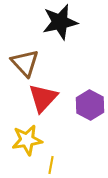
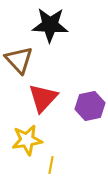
black star: moved 10 px left, 3 px down; rotated 15 degrees clockwise
brown triangle: moved 6 px left, 3 px up
purple hexagon: moved 1 px down; rotated 20 degrees clockwise
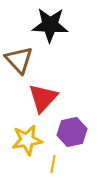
purple hexagon: moved 18 px left, 26 px down
yellow line: moved 2 px right, 1 px up
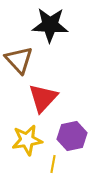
purple hexagon: moved 4 px down
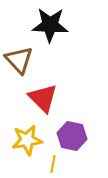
red triangle: rotated 28 degrees counterclockwise
purple hexagon: rotated 24 degrees clockwise
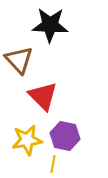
red triangle: moved 2 px up
purple hexagon: moved 7 px left
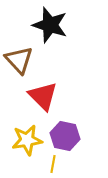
black star: rotated 15 degrees clockwise
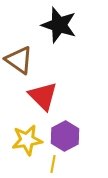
black star: moved 9 px right
brown triangle: rotated 12 degrees counterclockwise
purple hexagon: rotated 20 degrees clockwise
